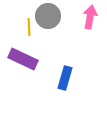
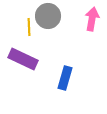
pink arrow: moved 2 px right, 2 px down
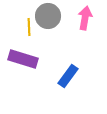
pink arrow: moved 7 px left, 1 px up
purple rectangle: rotated 8 degrees counterclockwise
blue rectangle: moved 3 px right, 2 px up; rotated 20 degrees clockwise
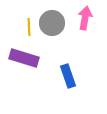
gray circle: moved 4 px right, 7 px down
purple rectangle: moved 1 px right, 1 px up
blue rectangle: rotated 55 degrees counterclockwise
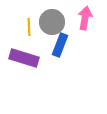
gray circle: moved 1 px up
blue rectangle: moved 8 px left, 31 px up; rotated 40 degrees clockwise
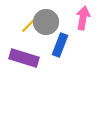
pink arrow: moved 2 px left
gray circle: moved 6 px left
yellow line: moved 2 px up; rotated 48 degrees clockwise
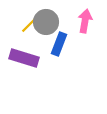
pink arrow: moved 2 px right, 3 px down
blue rectangle: moved 1 px left, 1 px up
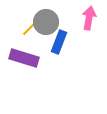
pink arrow: moved 4 px right, 3 px up
yellow line: moved 1 px right, 3 px down
blue rectangle: moved 2 px up
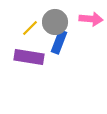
pink arrow: moved 2 px right, 1 px down; rotated 85 degrees clockwise
gray circle: moved 9 px right
purple rectangle: moved 5 px right, 1 px up; rotated 8 degrees counterclockwise
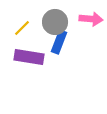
yellow line: moved 8 px left
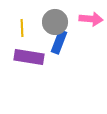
yellow line: rotated 48 degrees counterclockwise
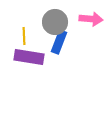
yellow line: moved 2 px right, 8 px down
